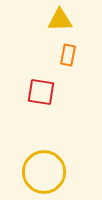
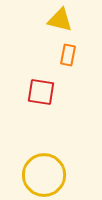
yellow triangle: rotated 16 degrees clockwise
yellow circle: moved 3 px down
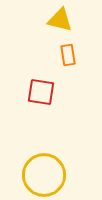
orange rectangle: rotated 20 degrees counterclockwise
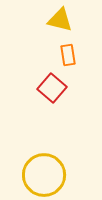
red square: moved 11 px right, 4 px up; rotated 32 degrees clockwise
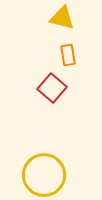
yellow triangle: moved 2 px right, 2 px up
